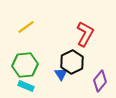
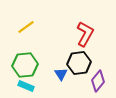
black hexagon: moved 7 px right, 1 px down; rotated 20 degrees clockwise
purple diamond: moved 2 px left
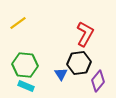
yellow line: moved 8 px left, 4 px up
green hexagon: rotated 10 degrees clockwise
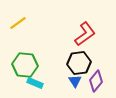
red L-shape: rotated 25 degrees clockwise
blue triangle: moved 14 px right, 7 px down
purple diamond: moved 2 px left
cyan rectangle: moved 9 px right, 3 px up
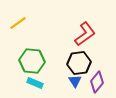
green hexagon: moved 7 px right, 4 px up
purple diamond: moved 1 px right, 1 px down
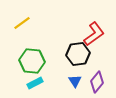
yellow line: moved 4 px right
red L-shape: moved 9 px right
black hexagon: moved 1 px left, 9 px up
cyan rectangle: rotated 49 degrees counterclockwise
